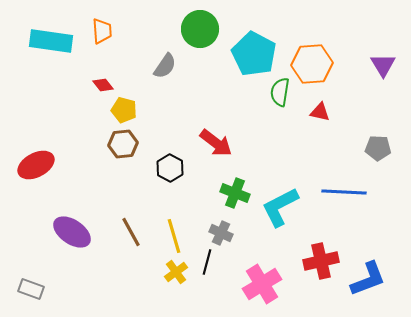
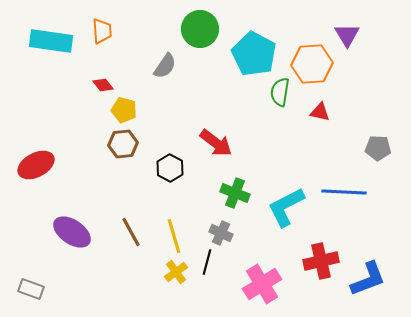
purple triangle: moved 36 px left, 30 px up
cyan L-shape: moved 6 px right
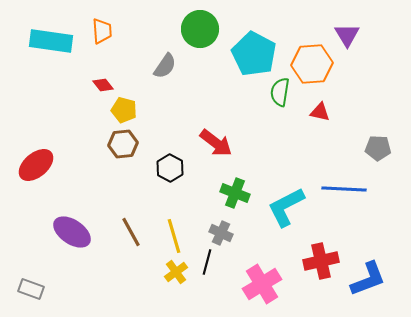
red ellipse: rotated 12 degrees counterclockwise
blue line: moved 3 px up
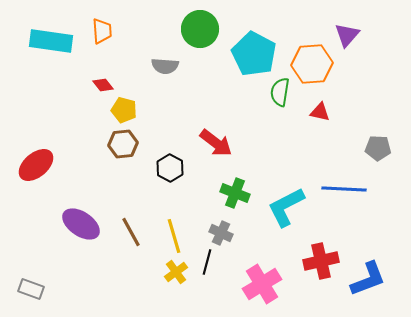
purple triangle: rotated 12 degrees clockwise
gray semicircle: rotated 60 degrees clockwise
purple ellipse: moved 9 px right, 8 px up
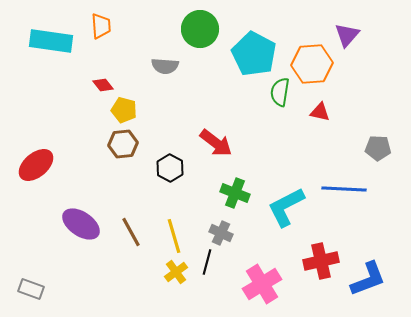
orange trapezoid: moved 1 px left, 5 px up
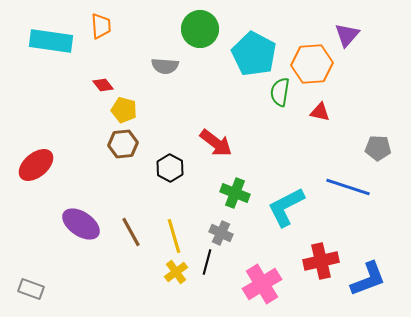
blue line: moved 4 px right, 2 px up; rotated 15 degrees clockwise
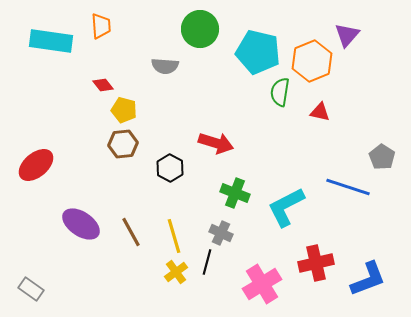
cyan pentagon: moved 4 px right, 2 px up; rotated 15 degrees counterclockwise
orange hexagon: moved 3 px up; rotated 18 degrees counterclockwise
red arrow: rotated 20 degrees counterclockwise
gray pentagon: moved 4 px right, 9 px down; rotated 30 degrees clockwise
red cross: moved 5 px left, 2 px down
gray rectangle: rotated 15 degrees clockwise
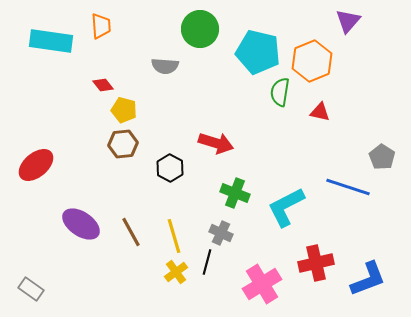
purple triangle: moved 1 px right, 14 px up
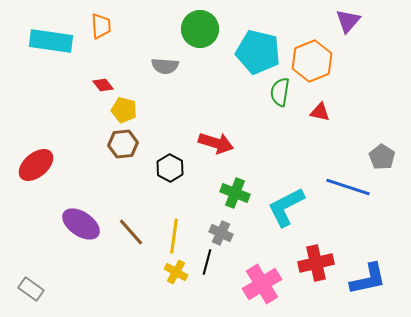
brown line: rotated 12 degrees counterclockwise
yellow line: rotated 24 degrees clockwise
yellow cross: rotated 25 degrees counterclockwise
blue L-shape: rotated 9 degrees clockwise
